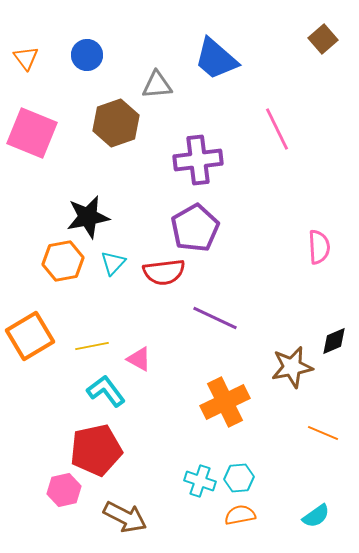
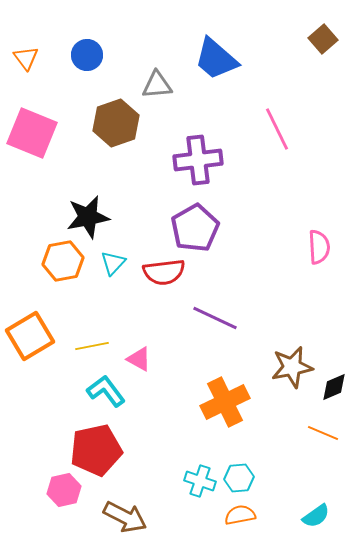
black diamond: moved 46 px down
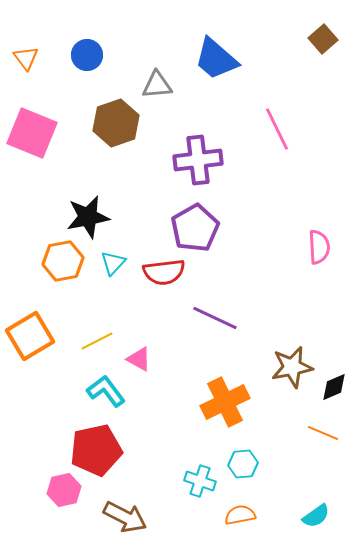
yellow line: moved 5 px right, 5 px up; rotated 16 degrees counterclockwise
cyan hexagon: moved 4 px right, 14 px up
